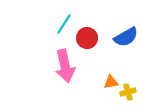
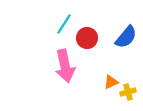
blue semicircle: rotated 20 degrees counterclockwise
orange triangle: rotated 14 degrees counterclockwise
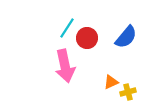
cyan line: moved 3 px right, 4 px down
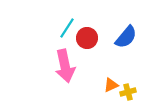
orange triangle: moved 3 px down
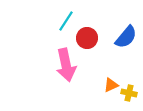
cyan line: moved 1 px left, 7 px up
pink arrow: moved 1 px right, 1 px up
yellow cross: moved 1 px right, 1 px down; rotated 28 degrees clockwise
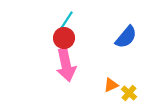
red circle: moved 23 px left
yellow cross: rotated 28 degrees clockwise
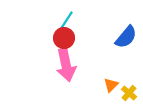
orange triangle: rotated 21 degrees counterclockwise
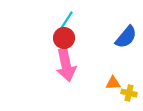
orange triangle: moved 2 px right, 2 px up; rotated 42 degrees clockwise
yellow cross: rotated 28 degrees counterclockwise
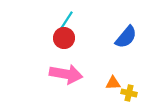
pink arrow: moved 9 px down; rotated 68 degrees counterclockwise
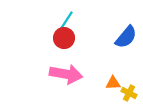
yellow cross: rotated 14 degrees clockwise
